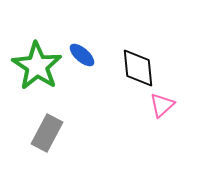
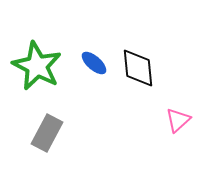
blue ellipse: moved 12 px right, 8 px down
green star: rotated 6 degrees counterclockwise
pink triangle: moved 16 px right, 15 px down
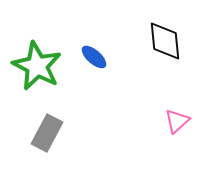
blue ellipse: moved 6 px up
black diamond: moved 27 px right, 27 px up
pink triangle: moved 1 px left, 1 px down
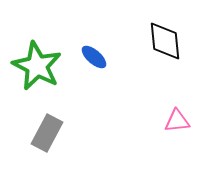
pink triangle: rotated 36 degrees clockwise
